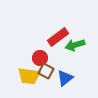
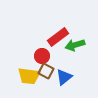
red circle: moved 2 px right, 2 px up
blue triangle: moved 1 px left, 1 px up
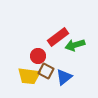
red circle: moved 4 px left
